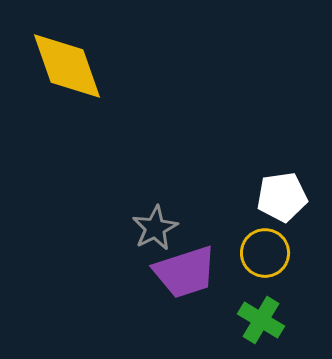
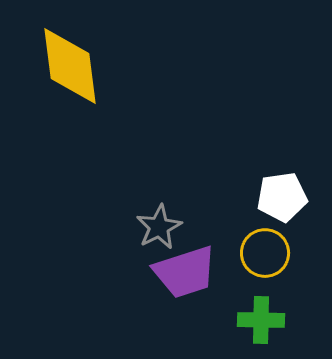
yellow diamond: moved 3 px right; rotated 12 degrees clockwise
gray star: moved 4 px right, 1 px up
green cross: rotated 30 degrees counterclockwise
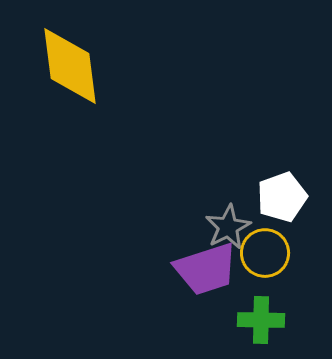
white pentagon: rotated 12 degrees counterclockwise
gray star: moved 69 px right
purple trapezoid: moved 21 px right, 3 px up
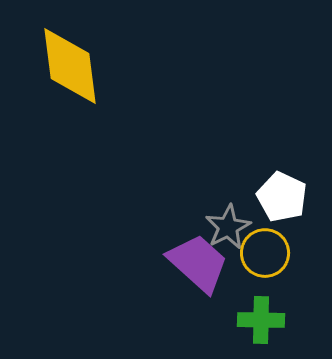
white pentagon: rotated 27 degrees counterclockwise
purple trapezoid: moved 8 px left, 6 px up; rotated 120 degrees counterclockwise
